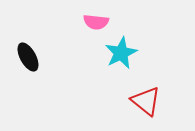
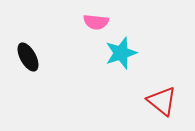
cyan star: rotated 8 degrees clockwise
red triangle: moved 16 px right
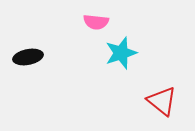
black ellipse: rotated 72 degrees counterclockwise
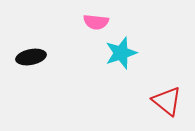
black ellipse: moved 3 px right
red triangle: moved 5 px right
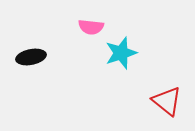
pink semicircle: moved 5 px left, 5 px down
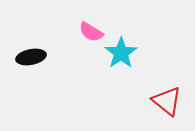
pink semicircle: moved 5 px down; rotated 25 degrees clockwise
cyan star: rotated 16 degrees counterclockwise
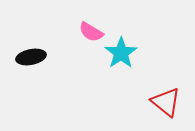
red triangle: moved 1 px left, 1 px down
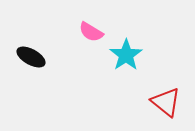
cyan star: moved 5 px right, 2 px down
black ellipse: rotated 40 degrees clockwise
